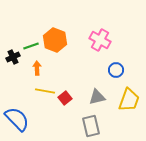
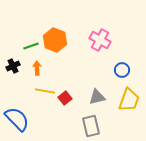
black cross: moved 9 px down
blue circle: moved 6 px right
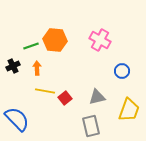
orange hexagon: rotated 15 degrees counterclockwise
blue circle: moved 1 px down
yellow trapezoid: moved 10 px down
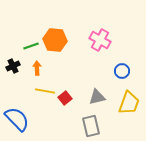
yellow trapezoid: moved 7 px up
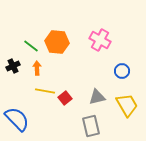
orange hexagon: moved 2 px right, 2 px down
green line: rotated 56 degrees clockwise
yellow trapezoid: moved 2 px left, 2 px down; rotated 50 degrees counterclockwise
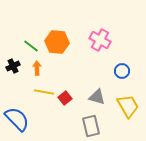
yellow line: moved 1 px left, 1 px down
gray triangle: rotated 30 degrees clockwise
yellow trapezoid: moved 1 px right, 1 px down
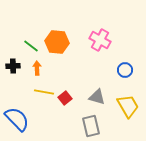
black cross: rotated 24 degrees clockwise
blue circle: moved 3 px right, 1 px up
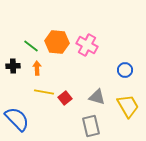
pink cross: moved 13 px left, 5 px down
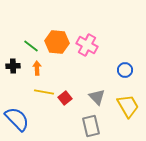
gray triangle: rotated 30 degrees clockwise
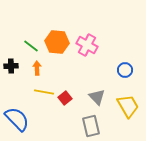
black cross: moved 2 px left
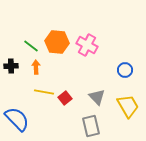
orange arrow: moved 1 px left, 1 px up
